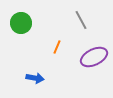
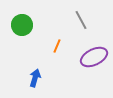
green circle: moved 1 px right, 2 px down
orange line: moved 1 px up
blue arrow: rotated 84 degrees counterclockwise
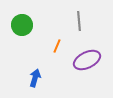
gray line: moved 2 px left, 1 px down; rotated 24 degrees clockwise
purple ellipse: moved 7 px left, 3 px down
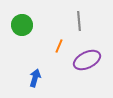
orange line: moved 2 px right
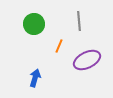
green circle: moved 12 px right, 1 px up
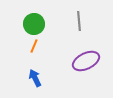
orange line: moved 25 px left
purple ellipse: moved 1 px left, 1 px down
blue arrow: rotated 42 degrees counterclockwise
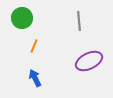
green circle: moved 12 px left, 6 px up
purple ellipse: moved 3 px right
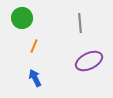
gray line: moved 1 px right, 2 px down
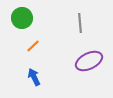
orange line: moved 1 px left; rotated 24 degrees clockwise
blue arrow: moved 1 px left, 1 px up
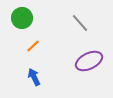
gray line: rotated 36 degrees counterclockwise
